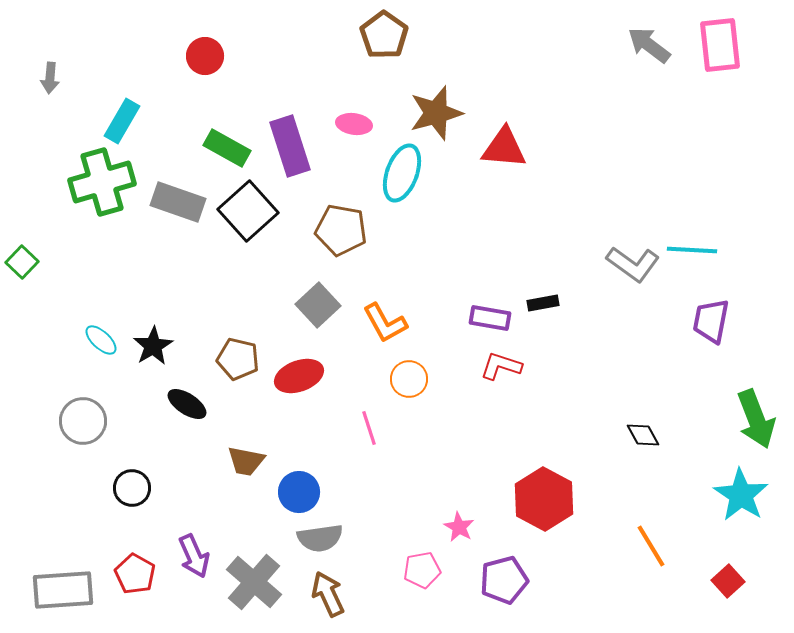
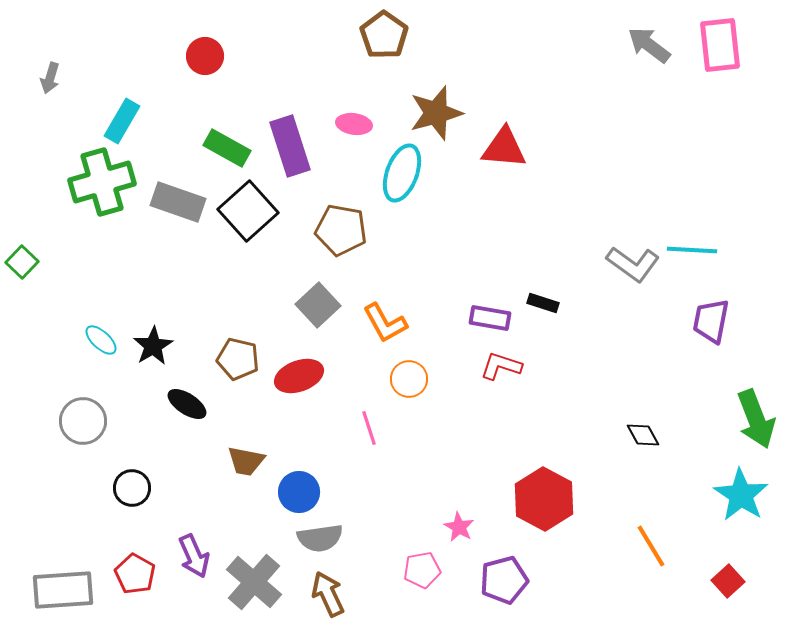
gray arrow at (50, 78): rotated 12 degrees clockwise
black rectangle at (543, 303): rotated 28 degrees clockwise
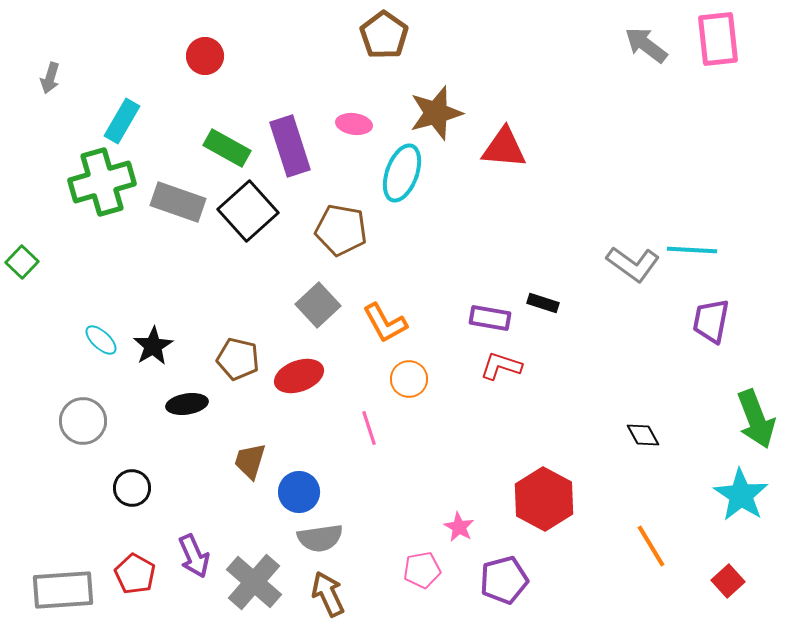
gray arrow at (649, 45): moved 3 px left
pink rectangle at (720, 45): moved 2 px left, 6 px up
black ellipse at (187, 404): rotated 42 degrees counterclockwise
brown trapezoid at (246, 461): moved 4 px right; rotated 96 degrees clockwise
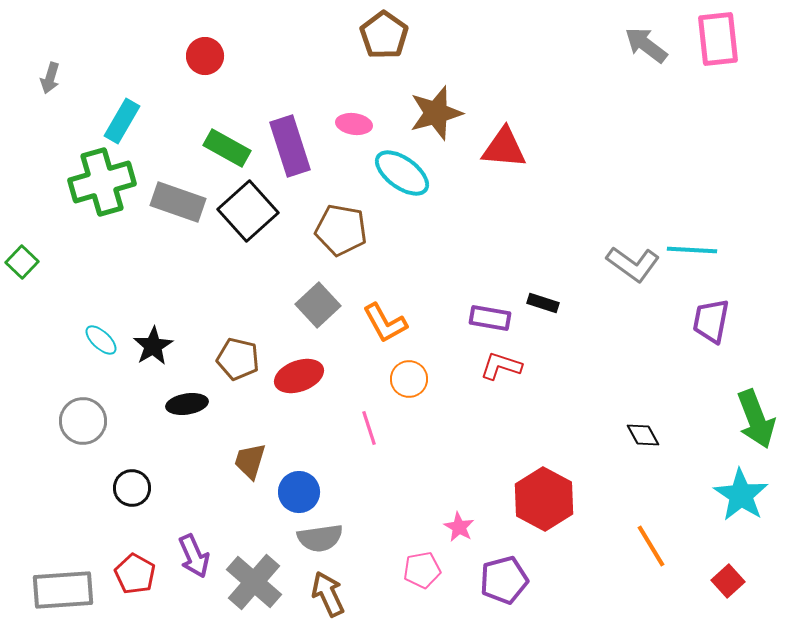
cyan ellipse at (402, 173): rotated 74 degrees counterclockwise
